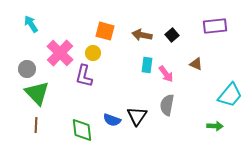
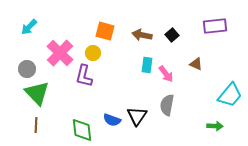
cyan arrow: moved 2 px left, 3 px down; rotated 102 degrees counterclockwise
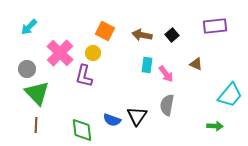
orange square: rotated 12 degrees clockwise
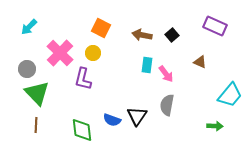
purple rectangle: rotated 30 degrees clockwise
orange square: moved 4 px left, 3 px up
brown triangle: moved 4 px right, 2 px up
purple L-shape: moved 1 px left, 3 px down
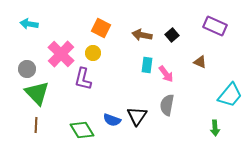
cyan arrow: moved 3 px up; rotated 54 degrees clockwise
pink cross: moved 1 px right, 1 px down
green arrow: moved 2 px down; rotated 84 degrees clockwise
green diamond: rotated 25 degrees counterclockwise
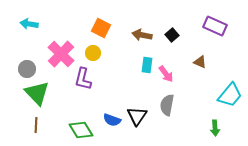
green diamond: moved 1 px left
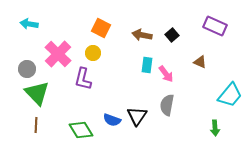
pink cross: moved 3 px left
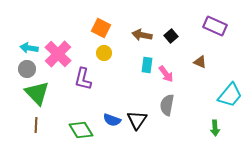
cyan arrow: moved 24 px down
black square: moved 1 px left, 1 px down
yellow circle: moved 11 px right
black triangle: moved 4 px down
